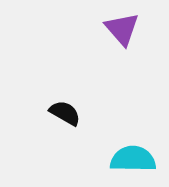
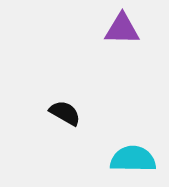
purple triangle: rotated 48 degrees counterclockwise
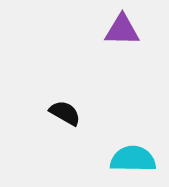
purple triangle: moved 1 px down
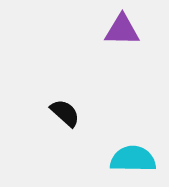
black semicircle: rotated 12 degrees clockwise
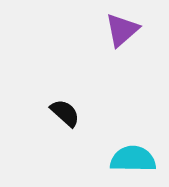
purple triangle: rotated 42 degrees counterclockwise
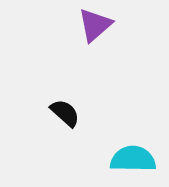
purple triangle: moved 27 px left, 5 px up
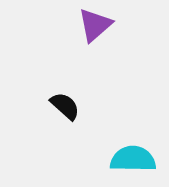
black semicircle: moved 7 px up
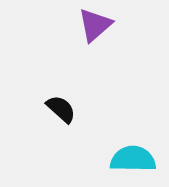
black semicircle: moved 4 px left, 3 px down
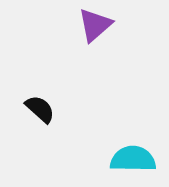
black semicircle: moved 21 px left
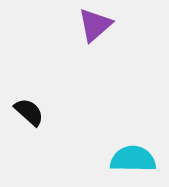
black semicircle: moved 11 px left, 3 px down
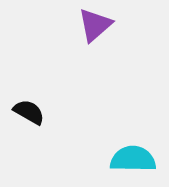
black semicircle: rotated 12 degrees counterclockwise
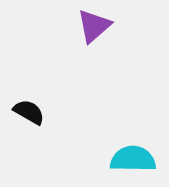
purple triangle: moved 1 px left, 1 px down
